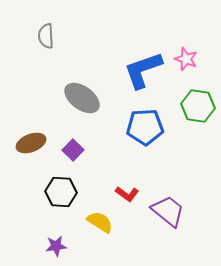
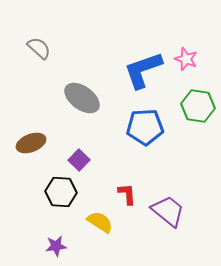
gray semicircle: moved 7 px left, 12 px down; rotated 135 degrees clockwise
purple square: moved 6 px right, 10 px down
red L-shape: rotated 130 degrees counterclockwise
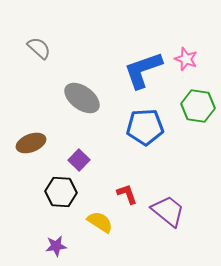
red L-shape: rotated 15 degrees counterclockwise
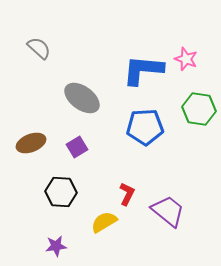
blue L-shape: rotated 24 degrees clockwise
green hexagon: moved 1 px right, 3 px down
purple square: moved 2 px left, 13 px up; rotated 15 degrees clockwise
red L-shape: rotated 45 degrees clockwise
yellow semicircle: moved 4 px right; rotated 64 degrees counterclockwise
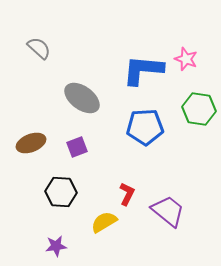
purple square: rotated 10 degrees clockwise
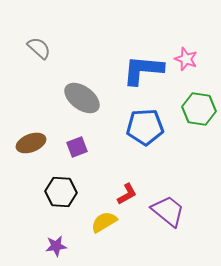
red L-shape: rotated 35 degrees clockwise
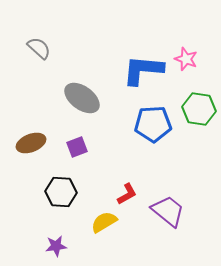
blue pentagon: moved 8 px right, 3 px up
